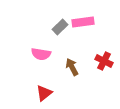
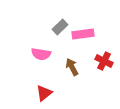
pink rectangle: moved 12 px down
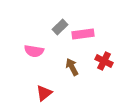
pink semicircle: moved 7 px left, 3 px up
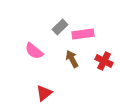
pink semicircle: rotated 30 degrees clockwise
brown arrow: moved 8 px up
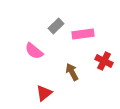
gray rectangle: moved 4 px left, 1 px up
brown arrow: moved 13 px down
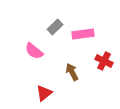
gray rectangle: moved 1 px left, 1 px down
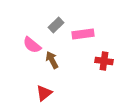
gray rectangle: moved 1 px right, 2 px up
pink semicircle: moved 2 px left, 6 px up
red cross: rotated 18 degrees counterclockwise
brown arrow: moved 20 px left, 12 px up
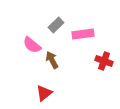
red cross: rotated 12 degrees clockwise
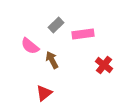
pink semicircle: moved 2 px left, 1 px down
red cross: moved 4 px down; rotated 18 degrees clockwise
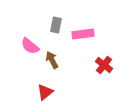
gray rectangle: rotated 35 degrees counterclockwise
red triangle: moved 1 px right, 1 px up
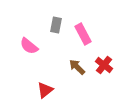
pink rectangle: rotated 70 degrees clockwise
pink semicircle: moved 1 px left
brown arrow: moved 25 px right, 7 px down; rotated 18 degrees counterclockwise
red triangle: moved 2 px up
